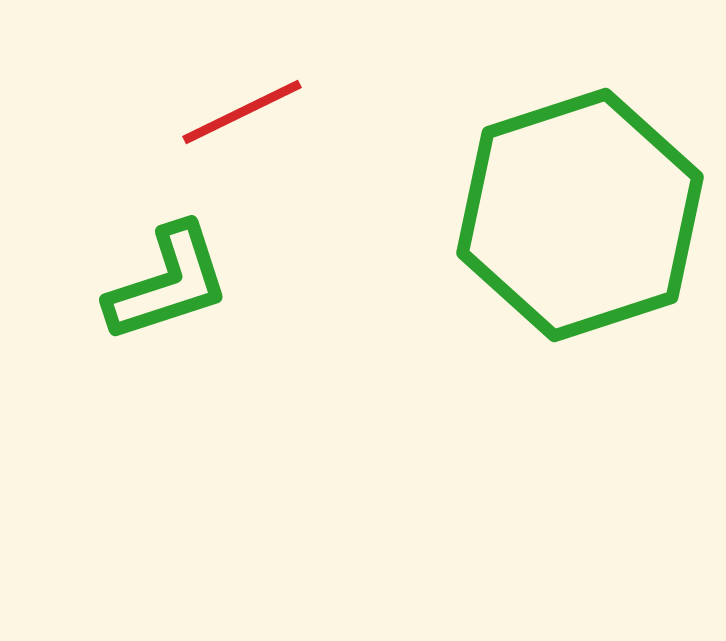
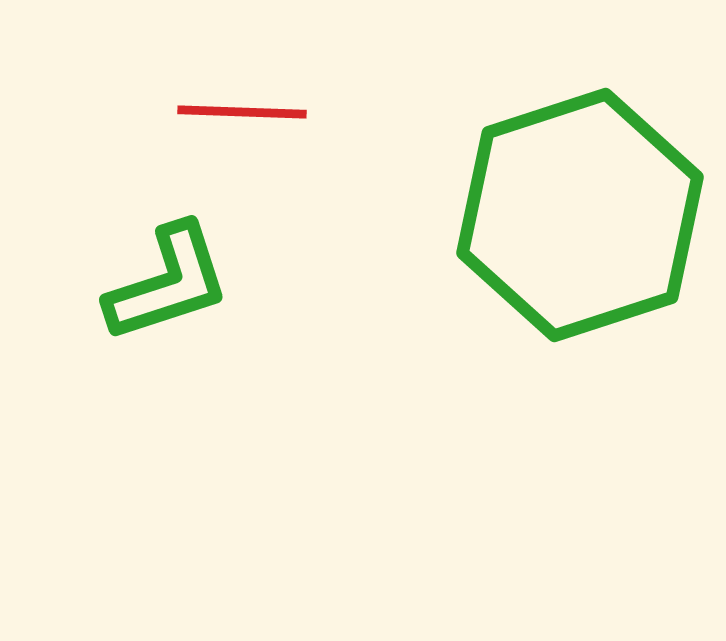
red line: rotated 28 degrees clockwise
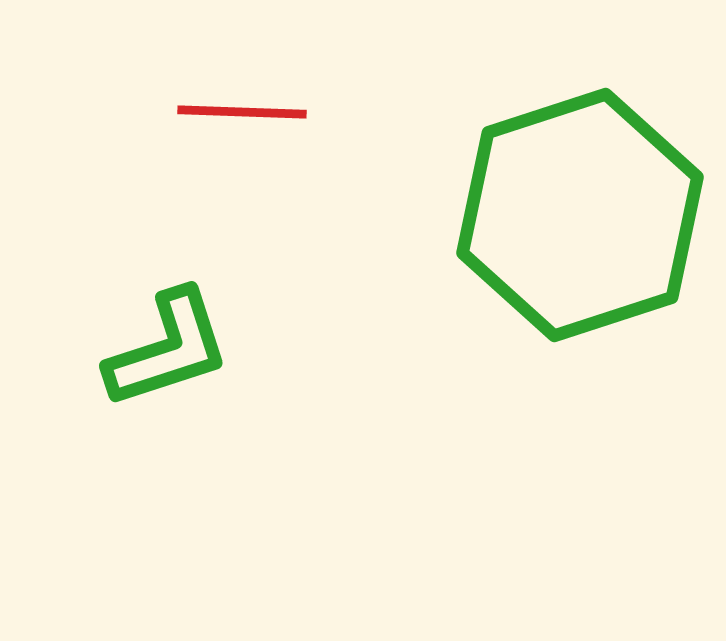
green L-shape: moved 66 px down
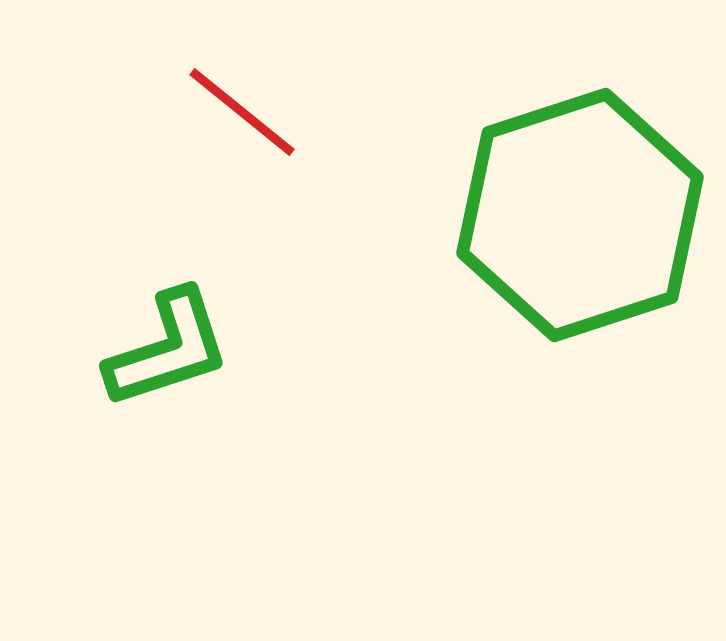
red line: rotated 37 degrees clockwise
